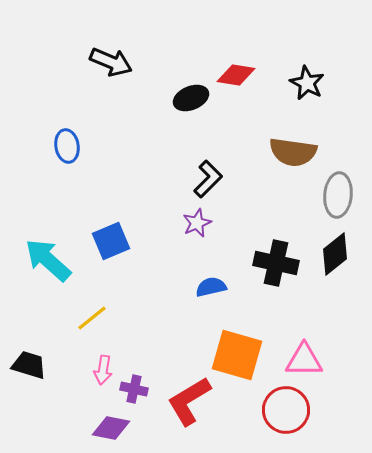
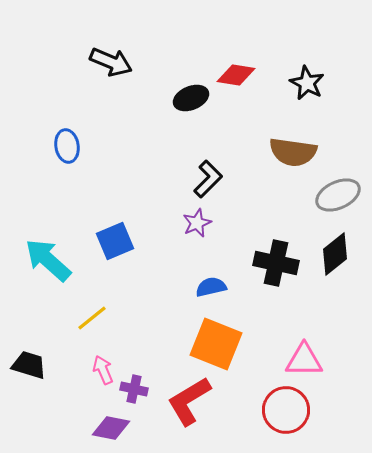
gray ellipse: rotated 60 degrees clockwise
blue square: moved 4 px right
orange square: moved 21 px left, 11 px up; rotated 6 degrees clockwise
pink arrow: rotated 148 degrees clockwise
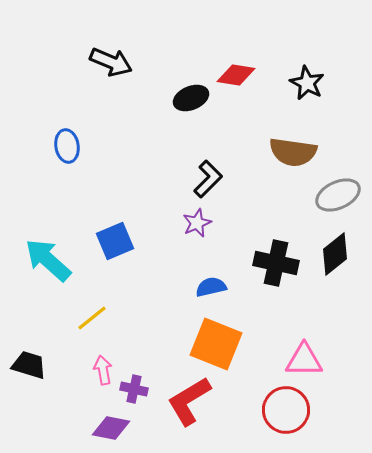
pink arrow: rotated 12 degrees clockwise
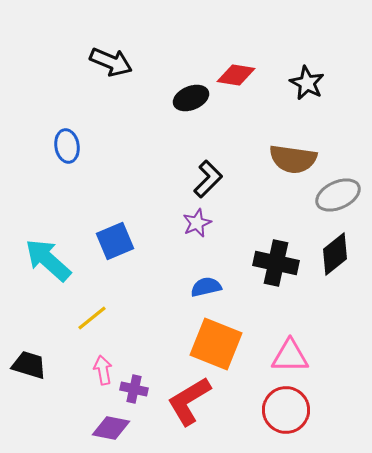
brown semicircle: moved 7 px down
blue semicircle: moved 5 px left
pink triangle: moved 14 px left, 4 px up
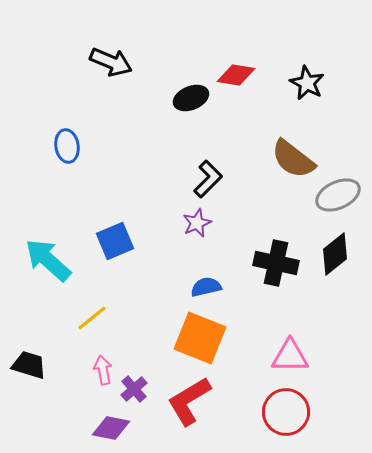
brown semicircle: rotated 30 degrees clockwise
orange square: moved 16 px left, 6 px up
purple cross: rotated 36 degrees clockwise
red circle: moved 2 px down
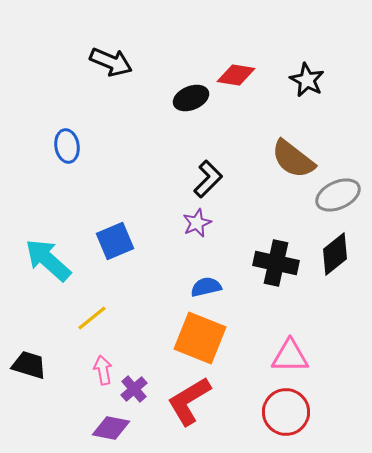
black star: moved 3 px up
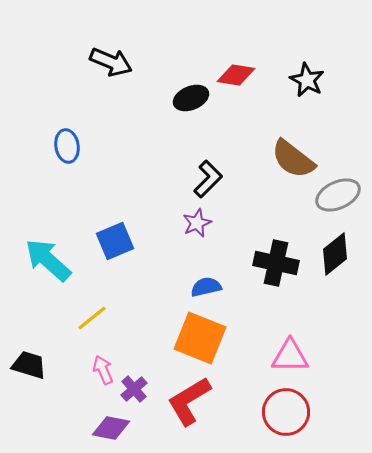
pink arrow: rotated 12 degrees counterclockwise
